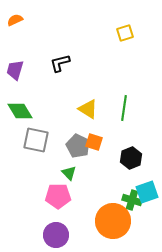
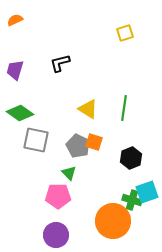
green diamond: moved 2 px down; rotated 24 degrees counterclockwise
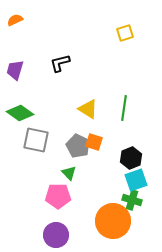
cyan square: moved 11 px left, 12 px up
